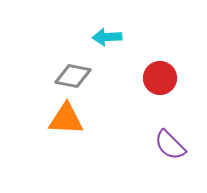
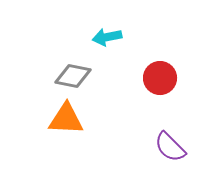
cyan arrow: rotated 8 degrees counterclockwise
purple semicircle: moved 2 px down
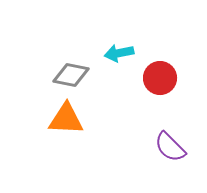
cyan arrow: moved 12 px right, 16 px down
gray diamond: moved 2 px left, 1 px up
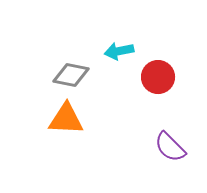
cyan arrow: moved 2 px up
red circle: moved 2 px left, 1 px up
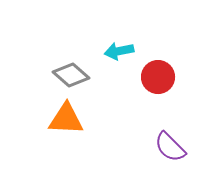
gray diamond: rotated 30 degrees clockwise
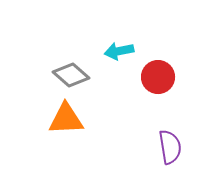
orange triangle: rotated 6 degrees counterclockwise
purple semicircle: rotated 144 degrees counterclockwise
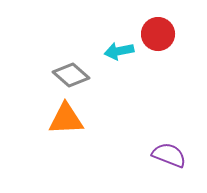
red circle: moved 43 px up
purple semicircle: moved 1 px left, 8 px down; rotated 60 degrees counterclockwise
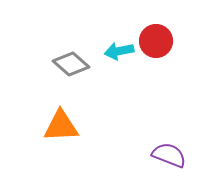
red circle: moved 2 px left, 7 px down
gray diamond: moved 11 px up
orange triangle: moved 5 px left, 7 px down
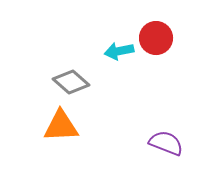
red circle: moved 3 px up
gray diamond: moved 18 px down
purple semicircle: moved 3 px left, 12 px up
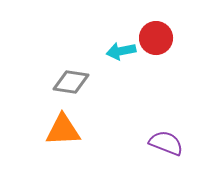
cyan arrow: moved 2 px right
gray diamond: rotated 33 degrees counterclockwise
orange triangle: moved 2 px right, 4 px down
